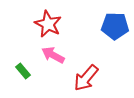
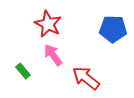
blue pentagon: moved 2 px left, 3 px down
pink arrow: rotated 25 degrees clockwise
red arrow: rotated 88 degrees clockwise
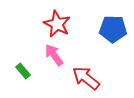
red star: moved 9 px right
pink arrow: moved 1 px right
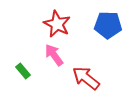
blue pentagon: moved 5 px left, 4 px up
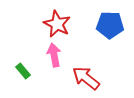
blue pentagon: moved 2 px right
pink arrow: rotated 25 degrees clockwise
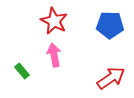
red star: moved 3 px left, 3 px up
green rectangle: moved 1 px left
red arrow: moved 25 px right; rotated 108 degrees clockwise
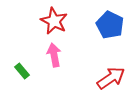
blue pentagon: rotated 24 degrees clockwise
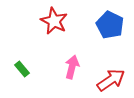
pink arrow: moved 18 px right, 12 px down; rotated 25 degrees clockwise
green rectangle: moved 2 px up
red arrow: moved 2 px down
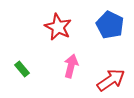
red star: moved 4 px right, 6 px down
pink arrow: moved 1 px left, 1 px up
